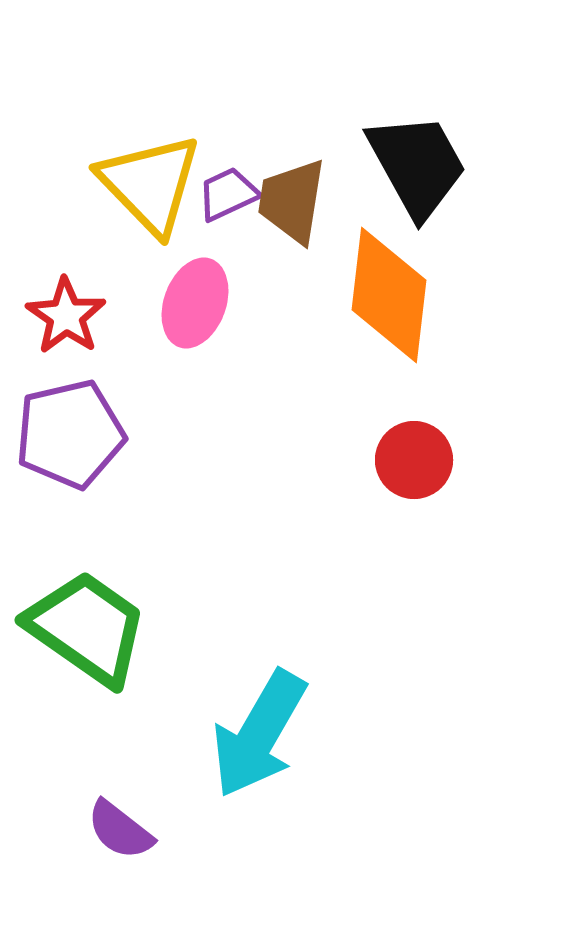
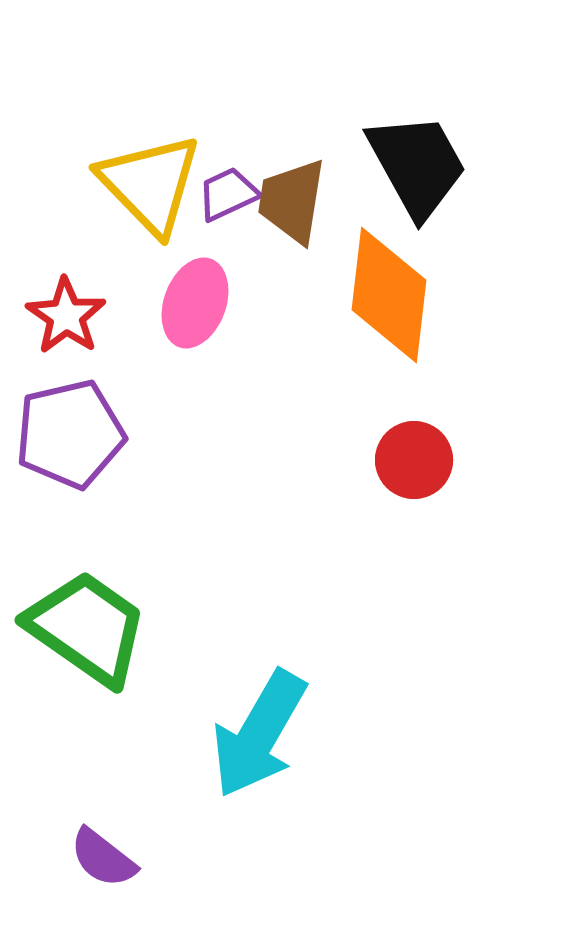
purple semicircle: moved 17 px left, 28 px down
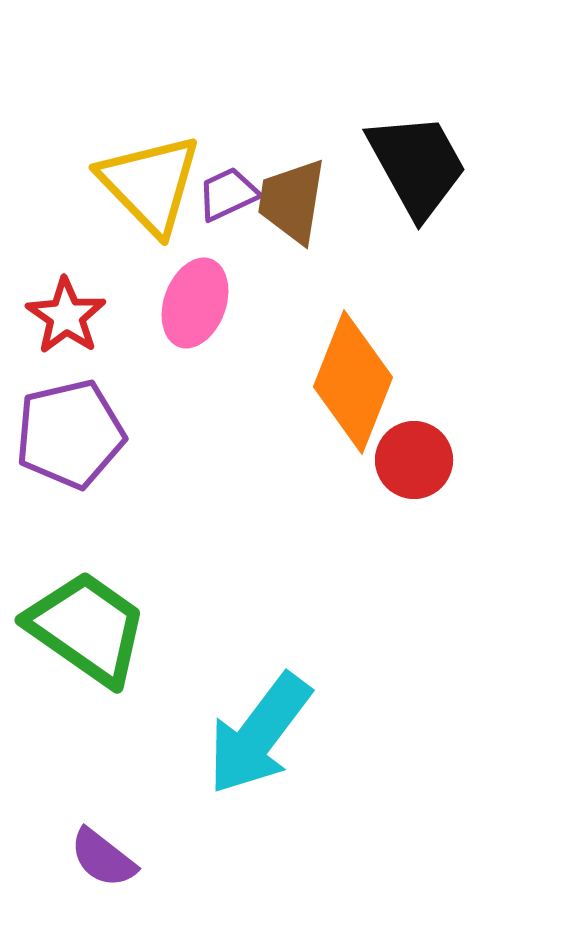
orange diamond: moved 36 px left, 87 px down; rotated 15 degrees clockwise
cyan arrow: rotated 7 degrees clockwise
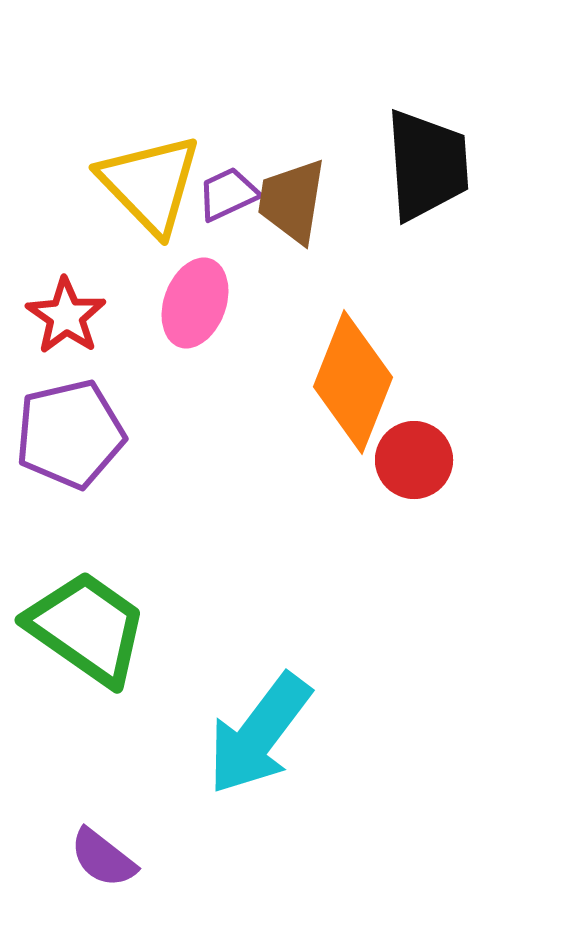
black trapezoid: moved 10 px right; rotated 25 degrees clockwise
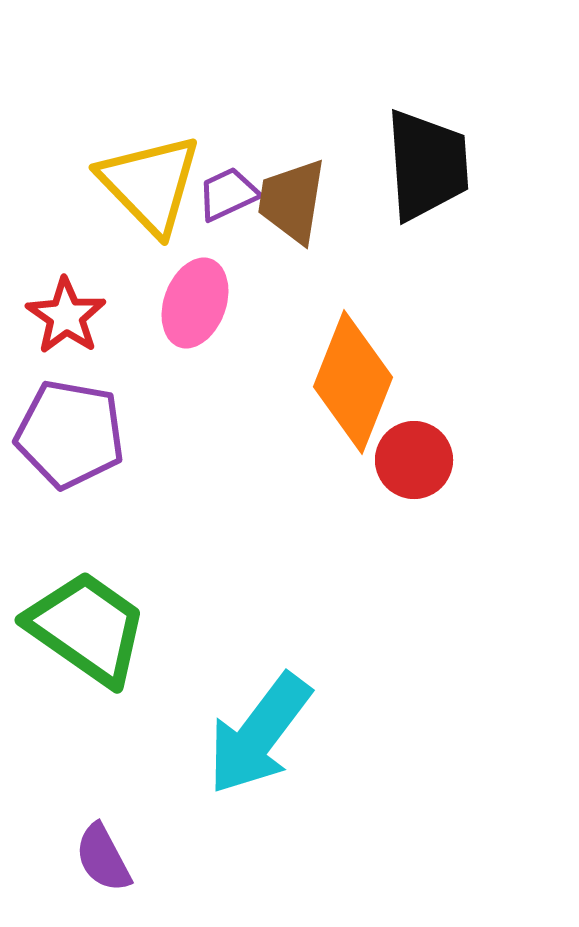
purple pentagon: rotated 23 degrees clockwise
purple semicircle: rotated 24 degrees clockwise
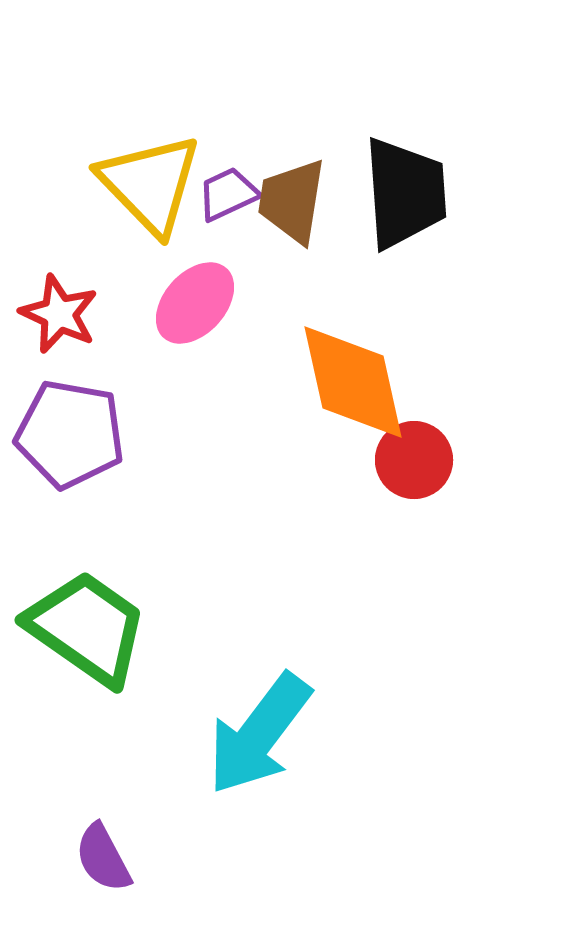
black trapezoid: moved 22 px left, 28 px down
pink ellipse: rotated 22 degrees clockwise
red star: moved 7 px left, 2 px up; rotated 10 degrees counterclockwise
orange diamond: rotated 34 degrees counterclockwise
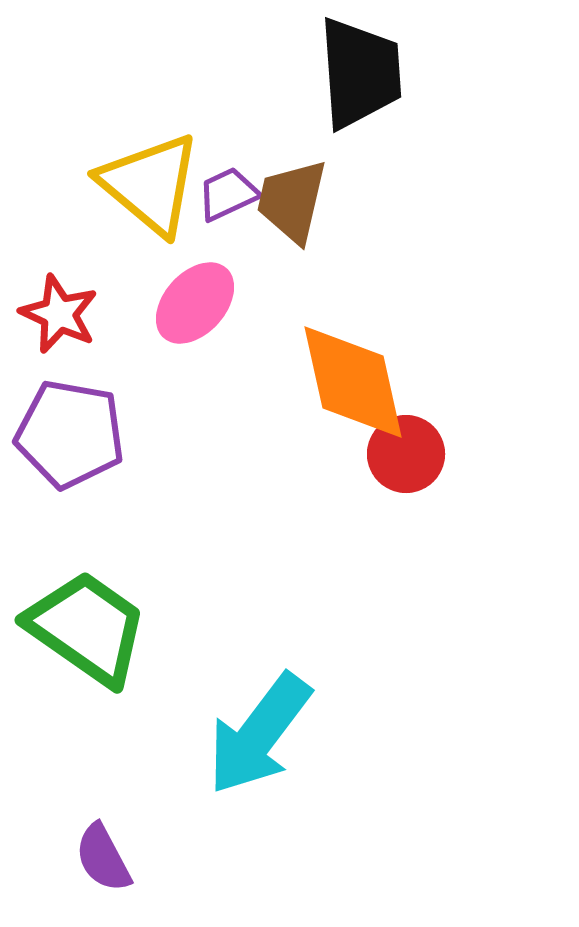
yellow triangle: rotated 6 degrees counterclockwise
black trapezoid: moved 45 px left, 120 px up
brown trapezoid: rotated 4 degrees clockwise
red circle: moved 8 px left, 6 px up
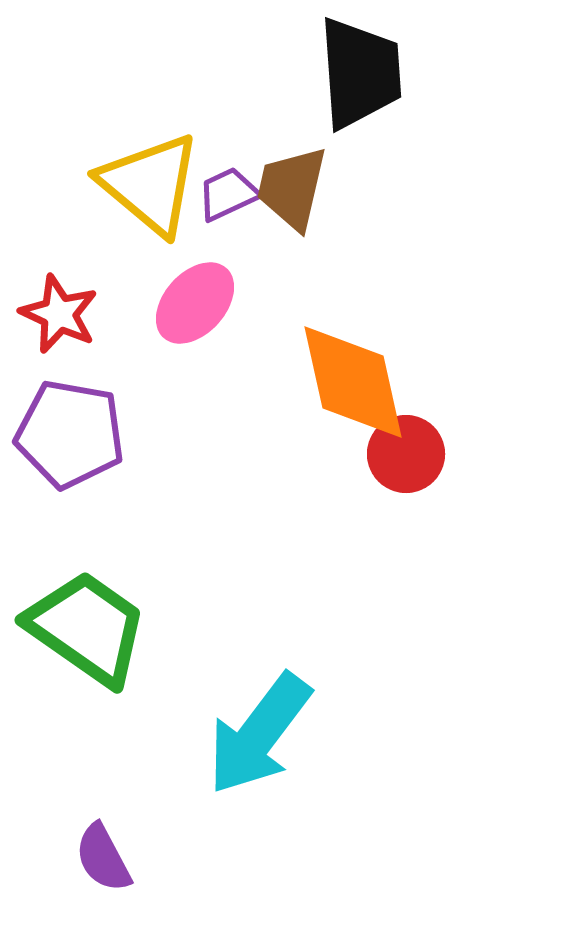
brown trapezoid: moved 13 px up
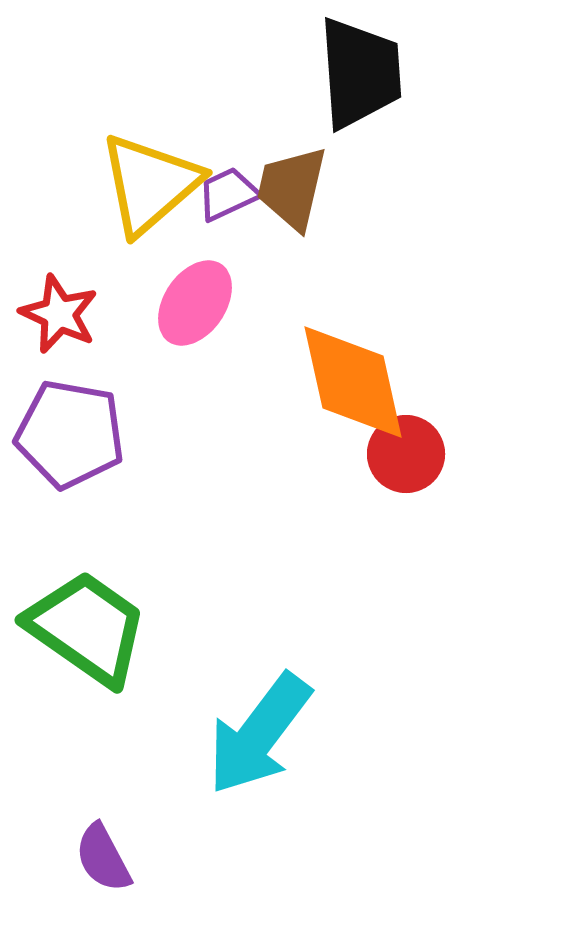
yellow triangle: rotated 39 degrees clockwise
pink ellipse: rotated 8 degrees counterclockwise
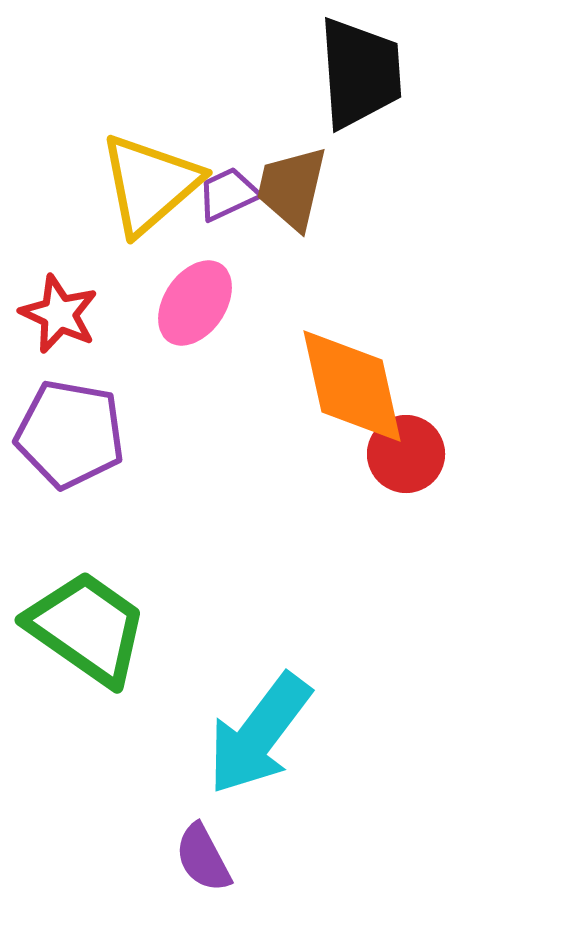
orange diamond: moved 1 px left, 4 px down
purple semicircle: moved 100 px right
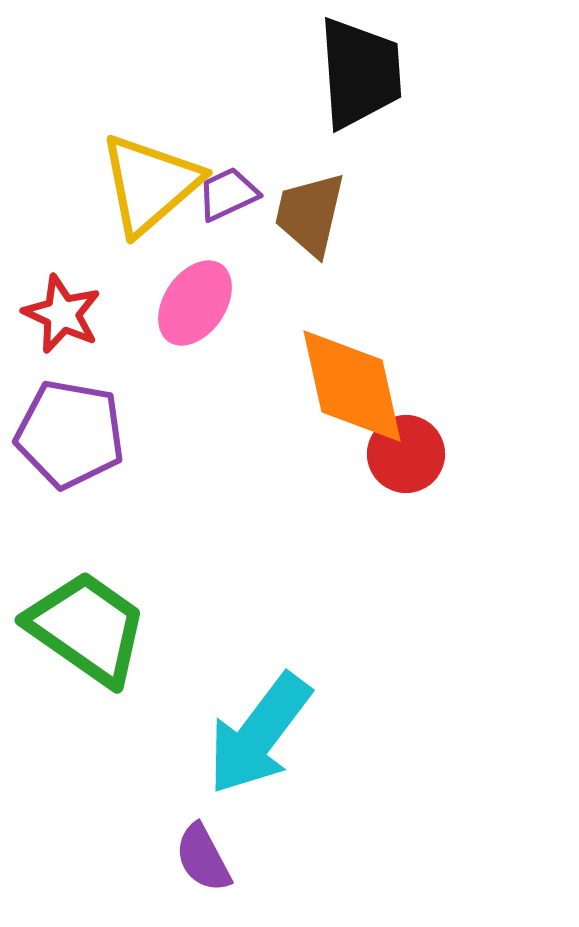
brown trapezoid: moved 18 px right, 26 px down
red star: moved 3 px right
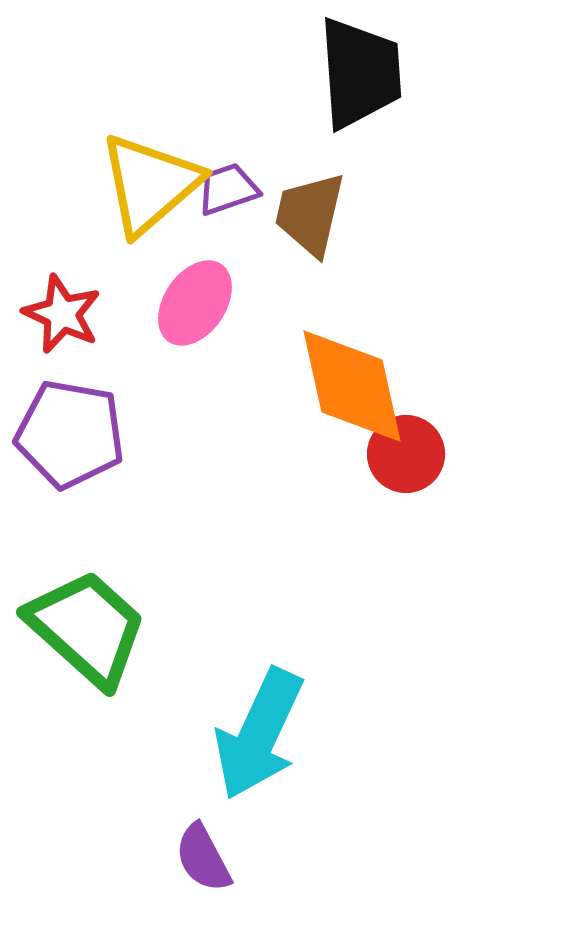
purple trapezoid: moved 5 px up; rotated 6 degrees clockwise
green trapezoid: rotated 7 degrees clockwise
cyan arrow: rotated 12 degrees counterclockwise
